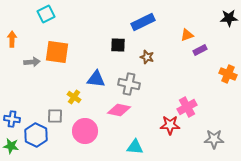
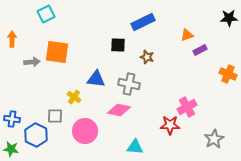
gray star: rotated 30 degrees counterclockwise
green star: moved 3 px down
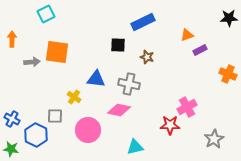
blue cross: rotated 21 degrees clockwise
pink circle: moved 3 px right, 1 px up
cyan triangle: rotated 18 degrees counterclockwise
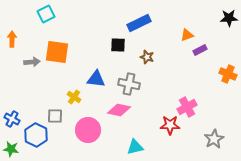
blue rectangle: moved 4 px left, 1 px down
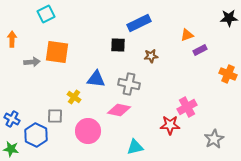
brown star: moved 4 px right, 1 px up; rotated 24 degrees counterclockwise
pink circle: moved 1 px down
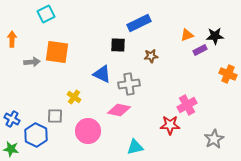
black star: moved 14 px left, 18 px down
blue triangle: moved 6 px right, 5 px up; rotated 18 degrees clockwise
gray cross: rotated 20 degrees counterclockwise
pink cross: moved 2 px up
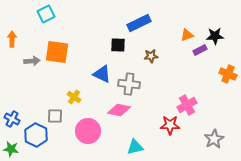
gray arrow: moved 1 px up
gray cross: rotated 15 degrees clockwise
